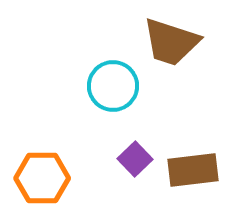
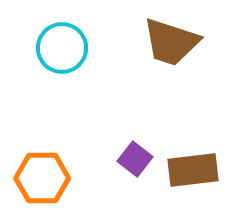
cyan circle: moved 51 px left, 38 px up
purple square: rotated 8 degrees counterclockwise
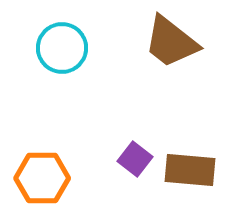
brown trapezoid: rotated 20 degrees clockwise
brown rectangle: moved 3 px left; rotated 12 degrees clockwise
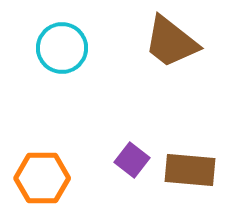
purple square: moved 3 px left, 1 px down
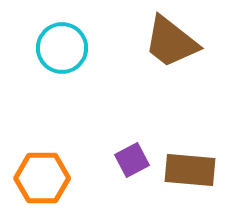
purple square: rotated 24 degrees clockwise
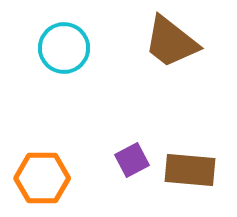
cyan circle: moved 2 px right
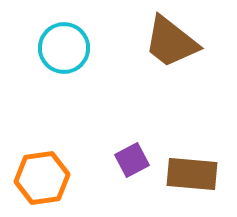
brown rectangle: moved 2 px right, 4 px down
orange hexagon: rotated 8 degrees counterclockwise
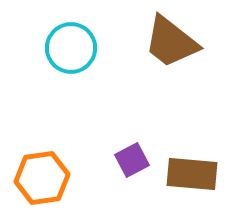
cyan circle: moved 7 px right
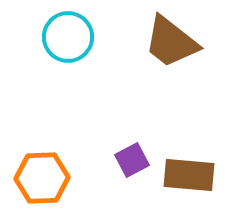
cyan circle: moved 3 px left, 11 px up
brown rectangle: moved 3 px left, 1 px down
orange hexagon: rotated 6 degrees clockwise
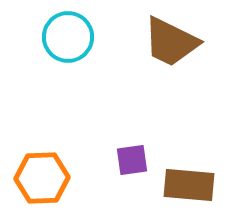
brown trapezoid: rotated 12 degrees counterclockwise
purple square: rotated 20 degrees clockwise
brown rectangle: moved 10 px down
